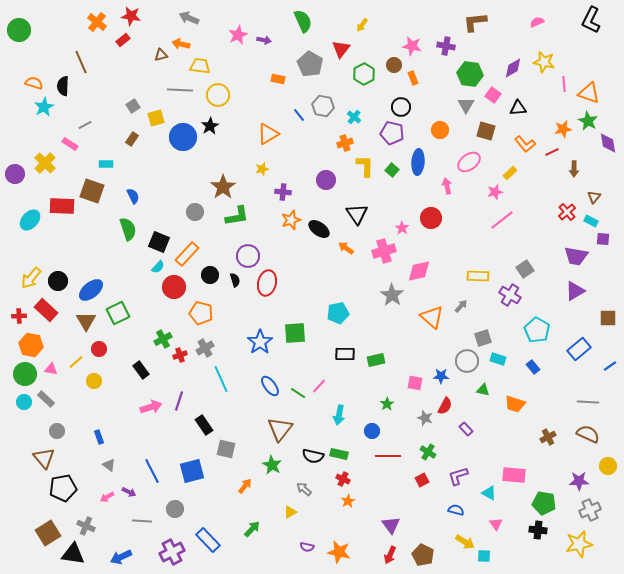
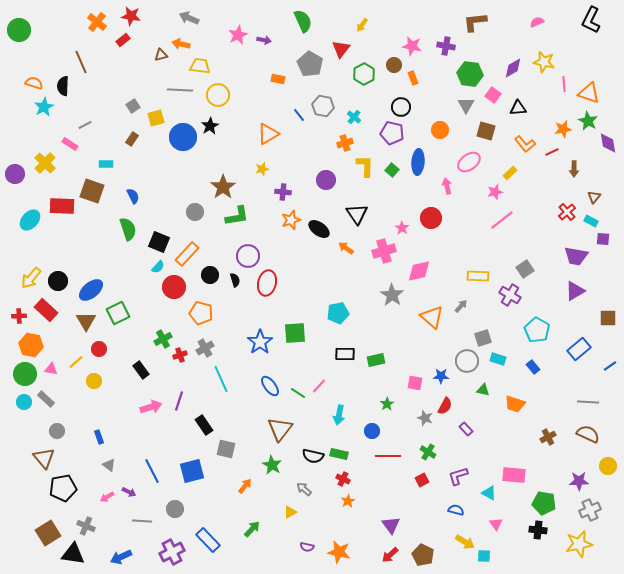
red arrow at (390, 555): rotated 24 degrees clockwise
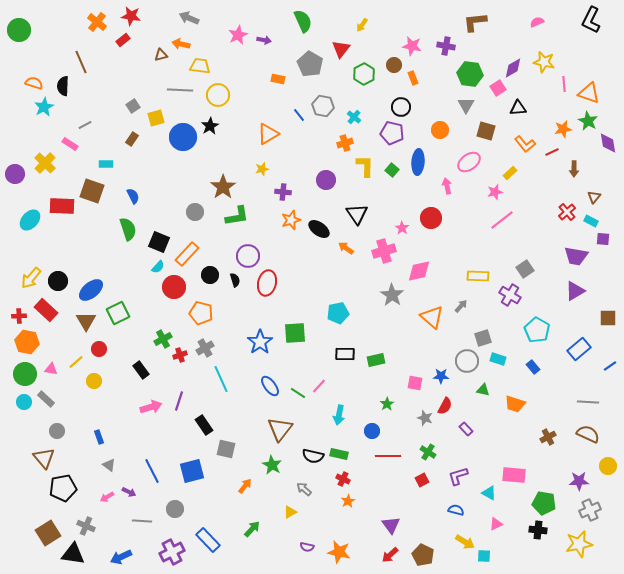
pink square at (493, 95): moved 5 px right, 7 px up; rotated 21 degrees clockwise
orange hexagon at (31, 345): moved 4 px left, 3 px up
pink triangle at (496, 524): rotated 40 degrees clockwise
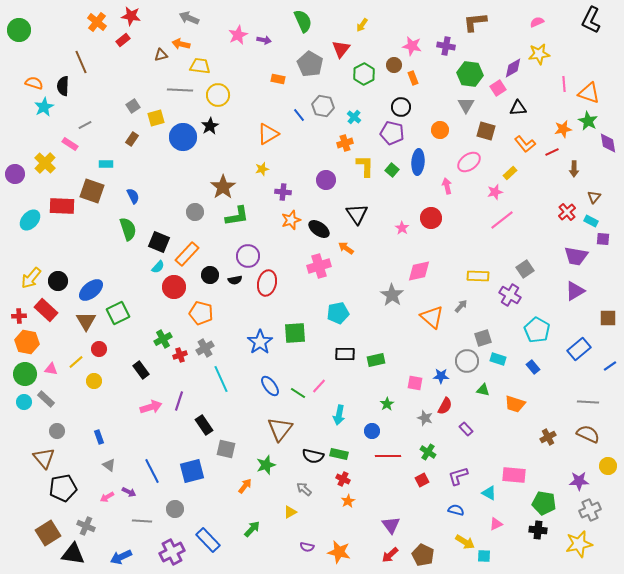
yellow star at (544, 62): moved 5 px left, 8 px up; rotated 20 degrees counterclockwise
pink cross at (384, 251): moved 65 px left, 15 px down
black semicircle at (235, 280): rotated 96 degrees clockwise
green star at (272, 465): moved 6 px left; rotated 24 degrees clockwise
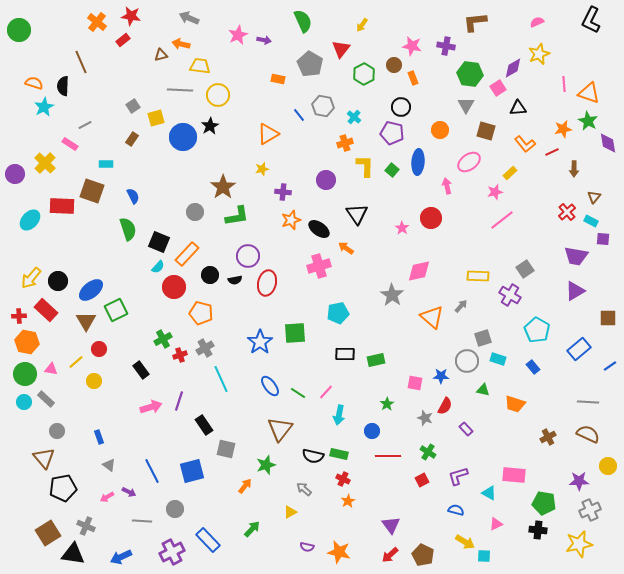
yellow star at (539, 54): rotated 15 degrees counterclockwise
green square at (118, 313): moved 2 px left, 3 px up
pink line at (319, 386): moved 7 px right, 6 px down
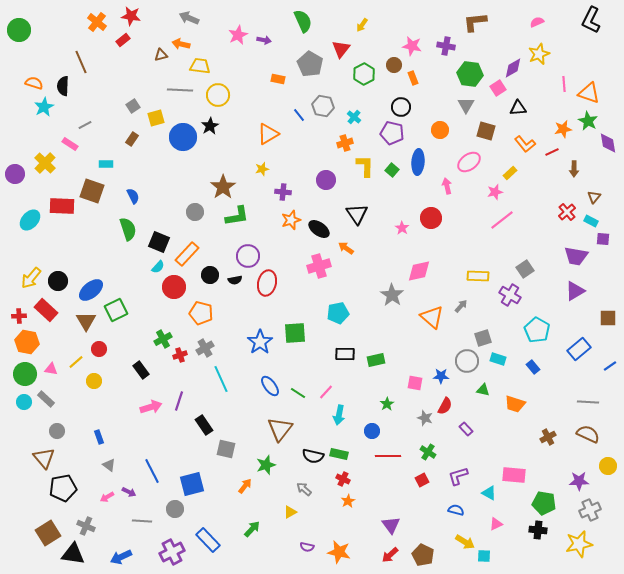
blue square at (192, 471): moved 13 px down
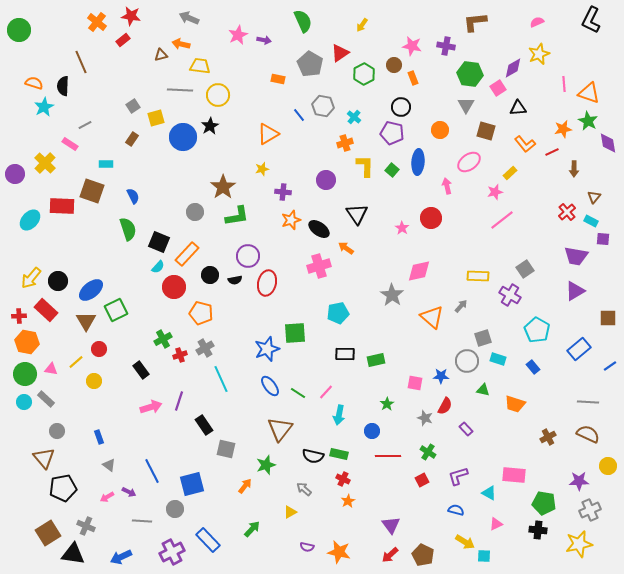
red triangle at (341, 49): moved 1 px left, 4 px down; rotated 18 degrees clockwise
blue star at (260, 342): moved 7 px right, 7 px down; rotated 15 degrees clockwise
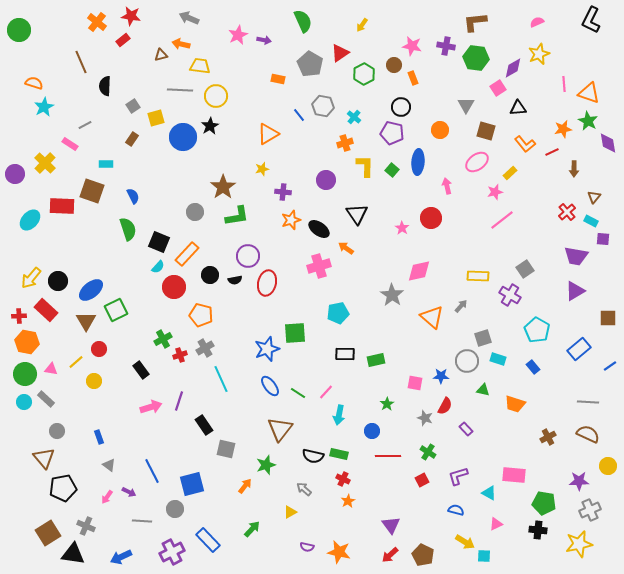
green hexagon at (470, 74): moved 6 px right, 16 px up
black semicircle at (63, 86): moved 42 px right
yellow circle at (218, 95): moved 2 px left, 1 px down
pink ellipse at (469, 162): moved 8 px right
orange pentagon at (201, 313): moved 2 px down
pink arrow at (107, 497): rotated 24 degrees counterclockwise
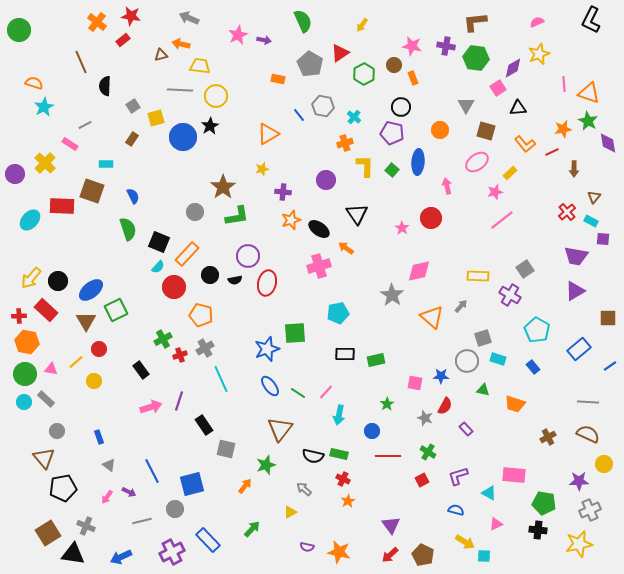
yellow circle at (608, 466): moved 4 px left, 2 px up
gray line at (142, 521): rotated 18 degrees counterclockwise
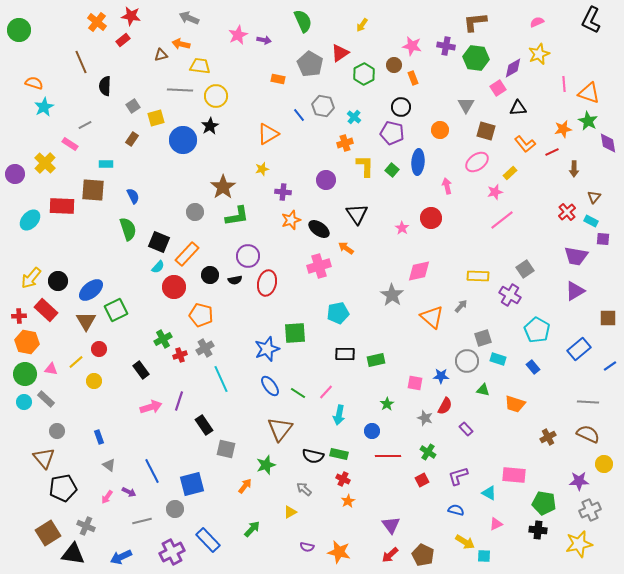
blue circle at (183, 137): moved 3 px down
brown square at (92, 191): moved 1 px right, 1 px up; rotated 15 degrees counterclockwise
